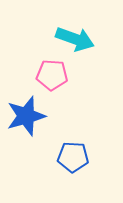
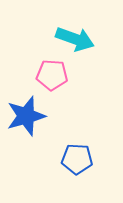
blue pentagon: moved 4 px right, 2 px down
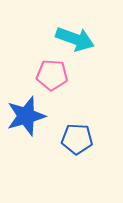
blue pentagon: moved 20 px up
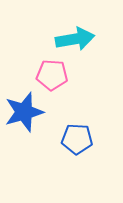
cyan arrow: rotated 30 degrees counterclockwise
blue star: moved 2 px left, 4 px up
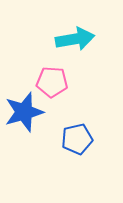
pink pentagon: moved 7 px down
blue pentagon: rotated 16 degrees counterclockwise
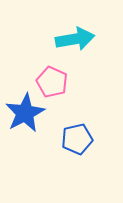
pink pentagon: rotated 20 degrees clockwise
blue star: moved 1 px right, 1 px down; rotated 12 degrees counterclockwise
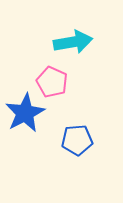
cyan arrow: moved 2 px left, 3 px down
blue pentagon: moved 1 px down; rotated 8 degrees clockwise
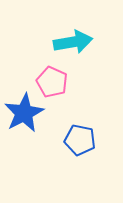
blue star: moved 1 px left
blue pentagon: moved 3 px right; rotated 16 degrees clockwise
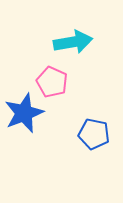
blue star: rotated 6 degrees clockwise
blue pentagon: moved 14 px right, 6 px up
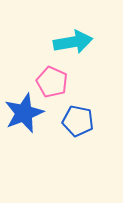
blue pentagon: moved 16 px left, 13 px up
